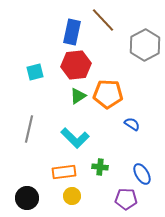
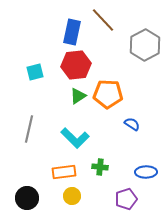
blue ellipse: moved 4 px right, 2 px up; rotated 60 degrees counterclockwise
purple pentagon: rotated 20 degrees counterclockwise
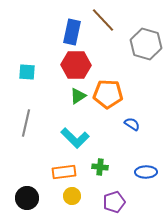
gray hexagon: moved 1 px right, 1 px up; rotated 16 degrees counterclockwise
red hexagon: rotated 8 degrees clockwise
cyan square: moved 8 px left; rotated 18 degrees clockwise
gray line: moved 3 px left, 6 px up
purple pentagon: moved 12 px left, 3 px down
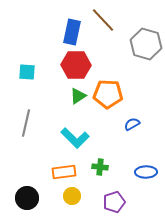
blue semicircle: rotated 63 degrees counterclockwise
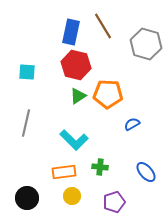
brown line: moved 6 px down; rotated 12 degrees clockwise
blue rectangle: moved 1 px left
red hexagon: rotated 12 degrees clockwise
cyan L-shape: moved 1 px left, 2 px down
blue ellipse: rotated 50 degrees clockwise
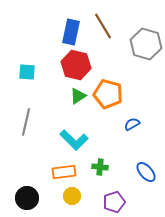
orange pentagon: rotated 12 degrees clockwise
gray line: moved 1 px up
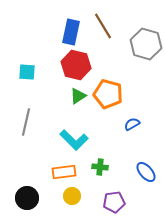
purple pentagon: rotated 10 degrees clockwise
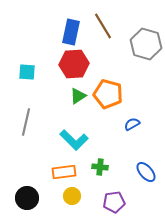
red hexagon: moved 2 px left, 1 px up; rotated 16 degrees counterclockwise
